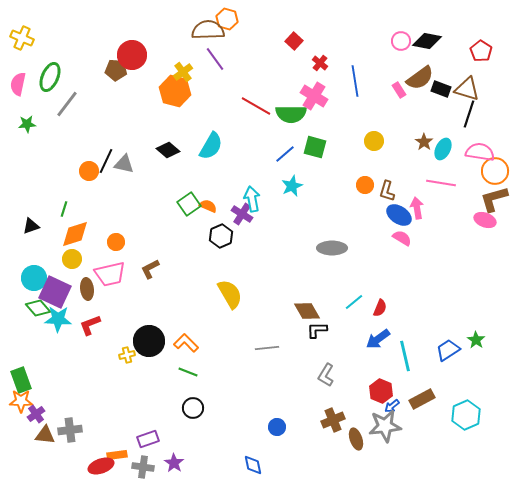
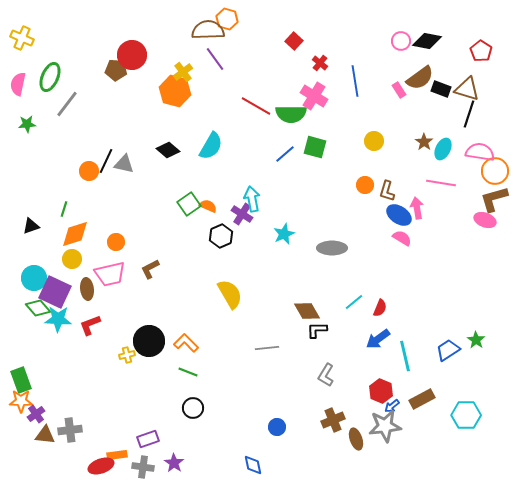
cyan star at (292, 186): moved 8 px left, 48 px down
cyan hexagon at (466, 415): rotated 24 degrees clockwise
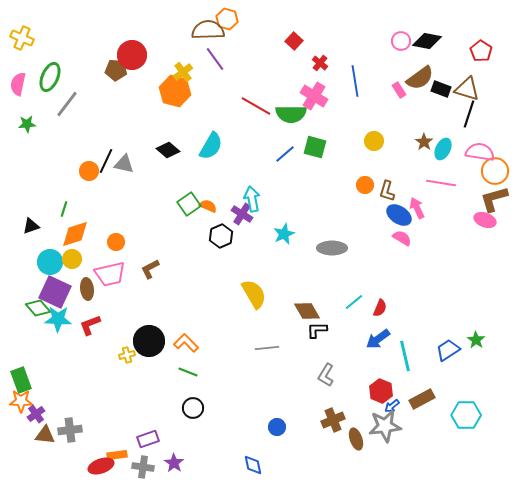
pink arrow at (417, 208): rotated 15 degrees counterclockwise
cyan circle at (34, 278): moved 16 px right, 16 px up
yellow semicircle at (230, 294): moved 24 px right
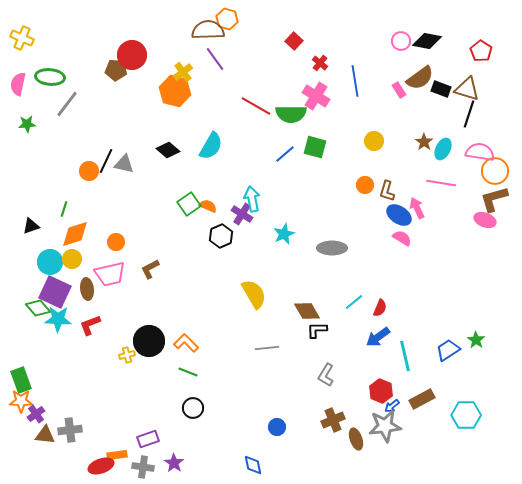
green ellipse at (50, 77): rotated 72 degrees clockwise
pink cross at (314, 96): moved 2 px right
blue arrow at (378, 339): moved 2 px up
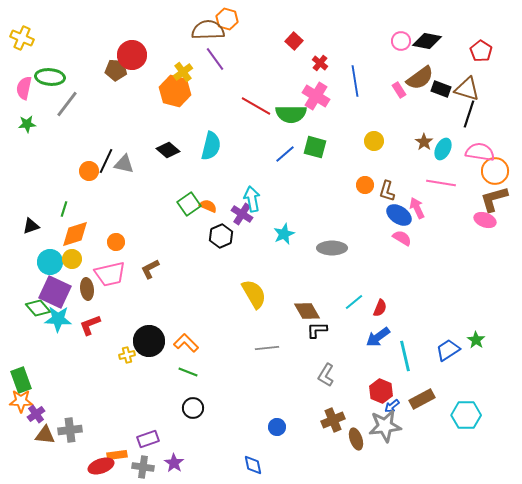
pink semicircle at (18, 84): moved 6 px right, 4 px down
cyan semicircle at (211, 146): rotated 16 degrees counterclockwise
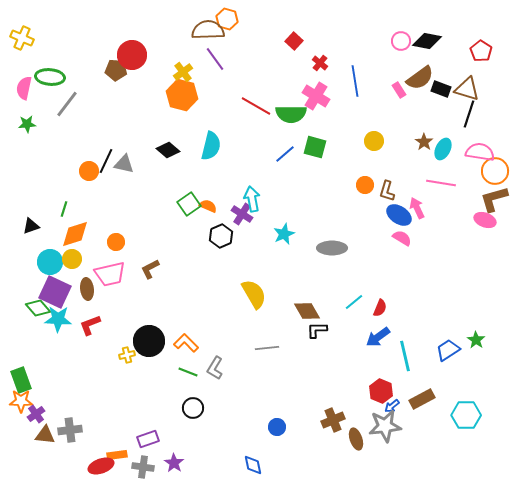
orange hexagon at (175, 91): moved 7 px right, 4 px down
gray L-shape at (326, 375): moved 111 px left, 7 px up
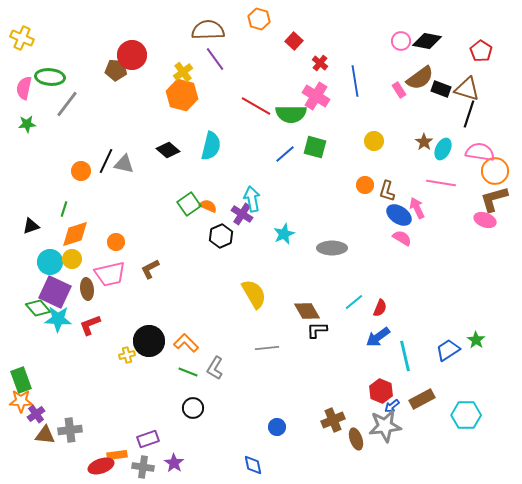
orange hexagon at (227, 19): moved 32 px right
orange circle at (89, 171): moved 8 px left
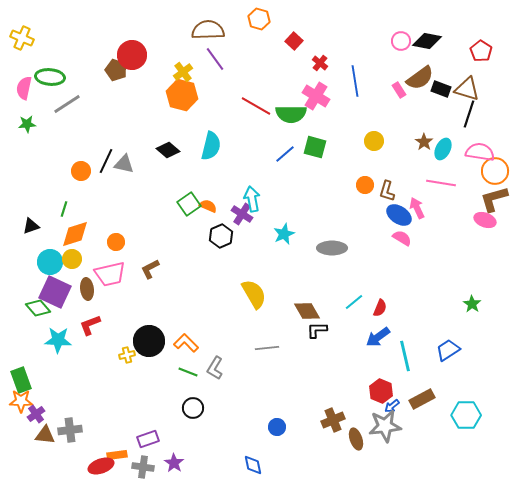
brown pentagon at (116, 70): rotated 15 degrees clockwise
gray line at (67, 104): rotated 20 degrees clockwise
cyan star at (58, 319): moved 21 px down
green star at (476, 340): moved 4 px left, 36 px up
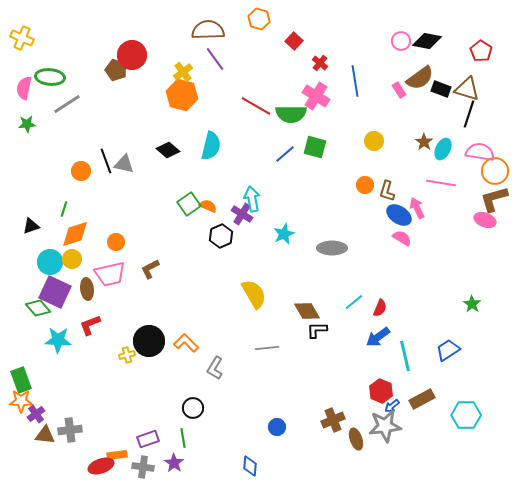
black line at (106, 161): rotated 45 degrees counterclockwise
green line at (188, 372): moved 5 px left, 66 px down; rotated 60 degrees clockwise
blue diamond at (253, 465): moved 3 px left, 1 px down; rotated 15 degrees clockwise
